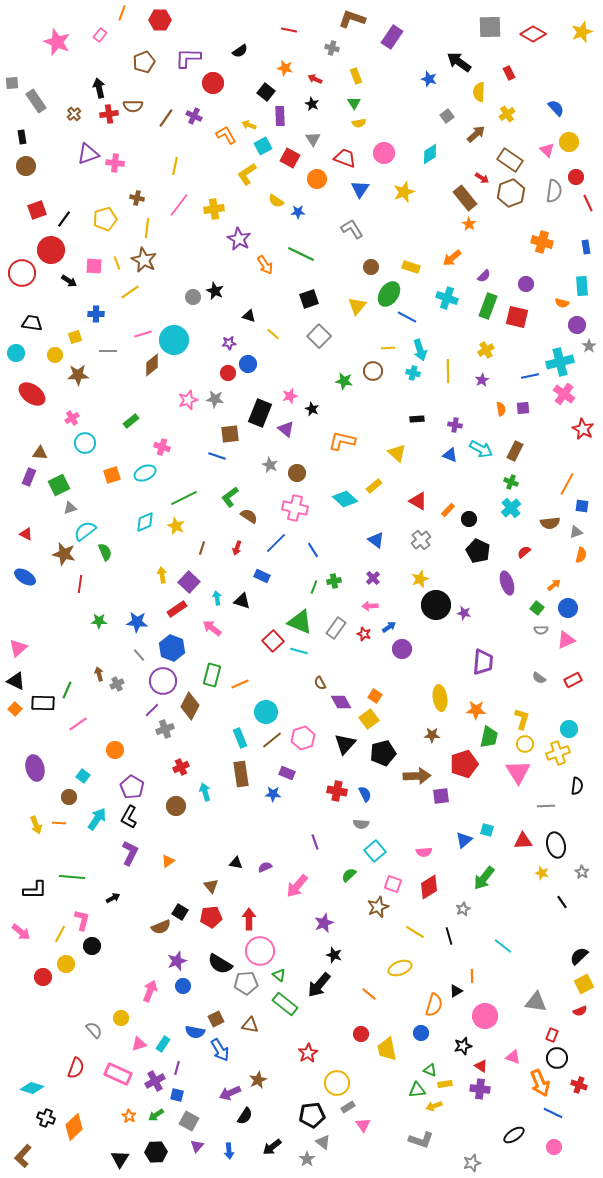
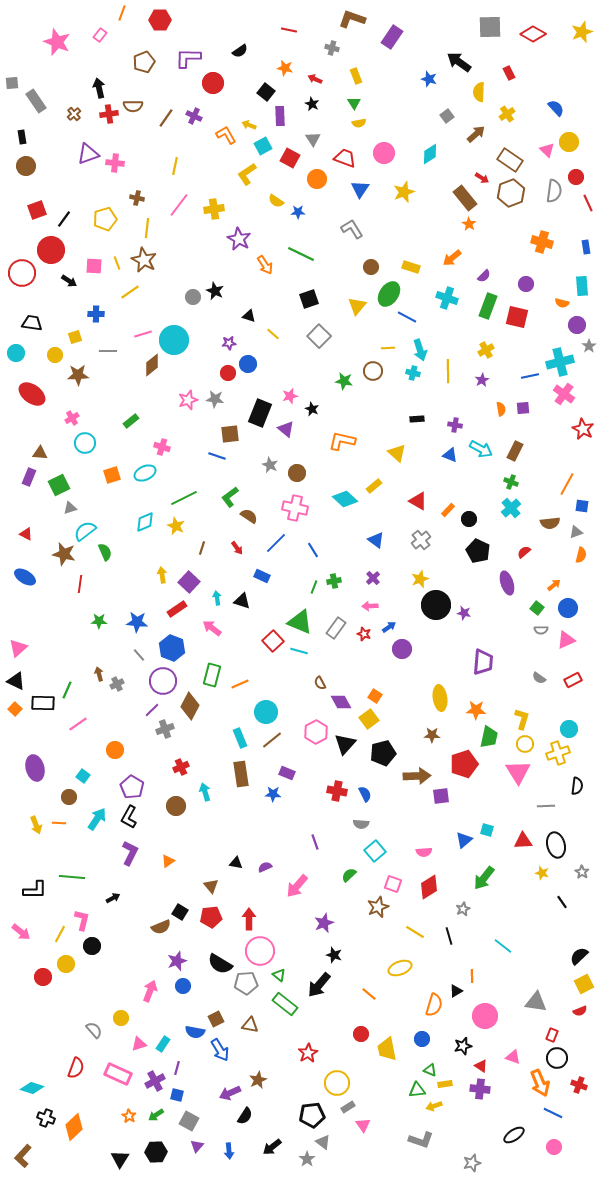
red arrow at (237, 548): rotated 56 degrees counterclockwise
pink hexagon at (303, 738): moved 13 px right, 6 px up; rotated 10 degrees counterclockwise
blue circle at (421, 1033): moved 1 px right, 6 px down
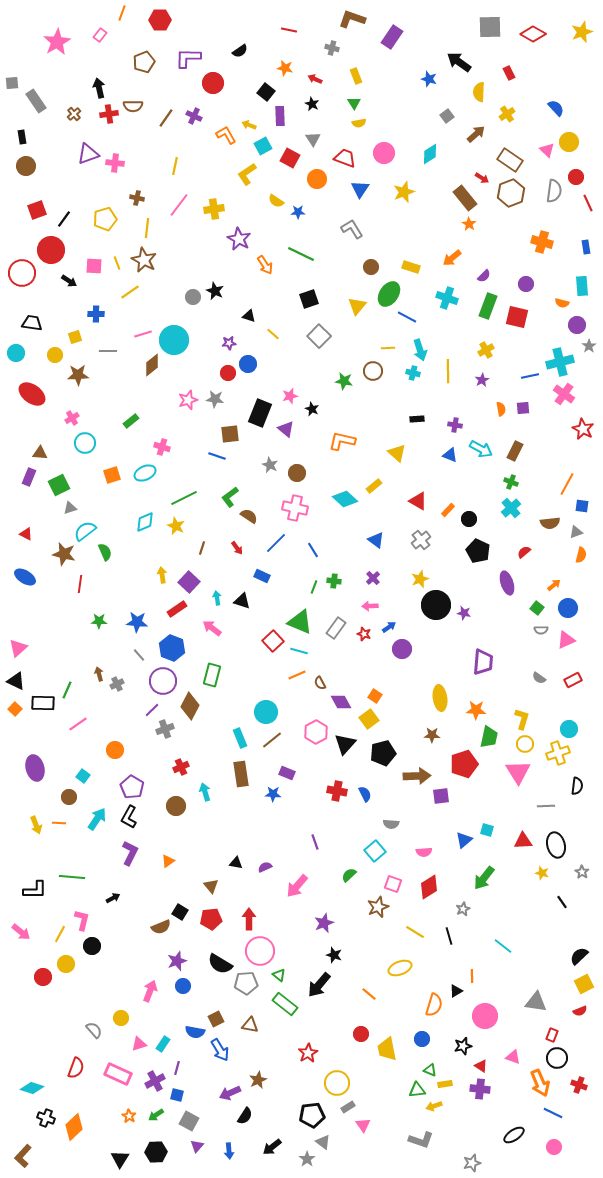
pink star at (57, 42): rotated 20 degrees clockwise
green cross at (334, 581): rotated 16 degrees clockwise
orange line at (240, 684): moved 57 px right, 9 px up
gray semicircle at (361, 824): moved 30 px right
red pentagon at (211, 917): moved 2 px down
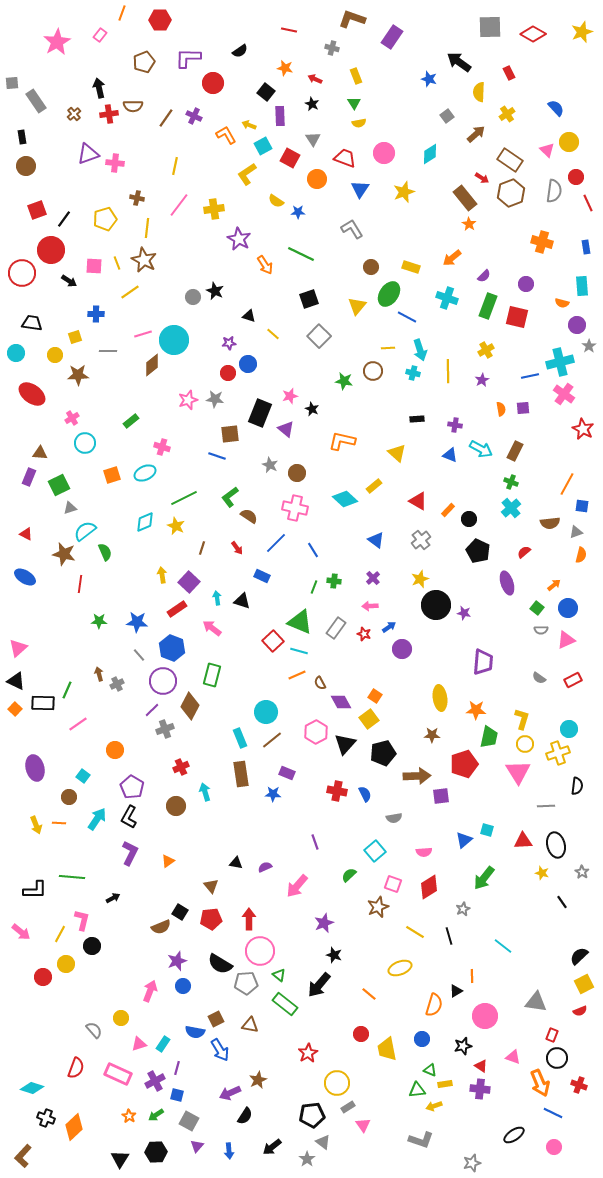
gray semicircle at (391, 824): moved 3 px right, 6 px up; rotated 14 degrees counterclockwise
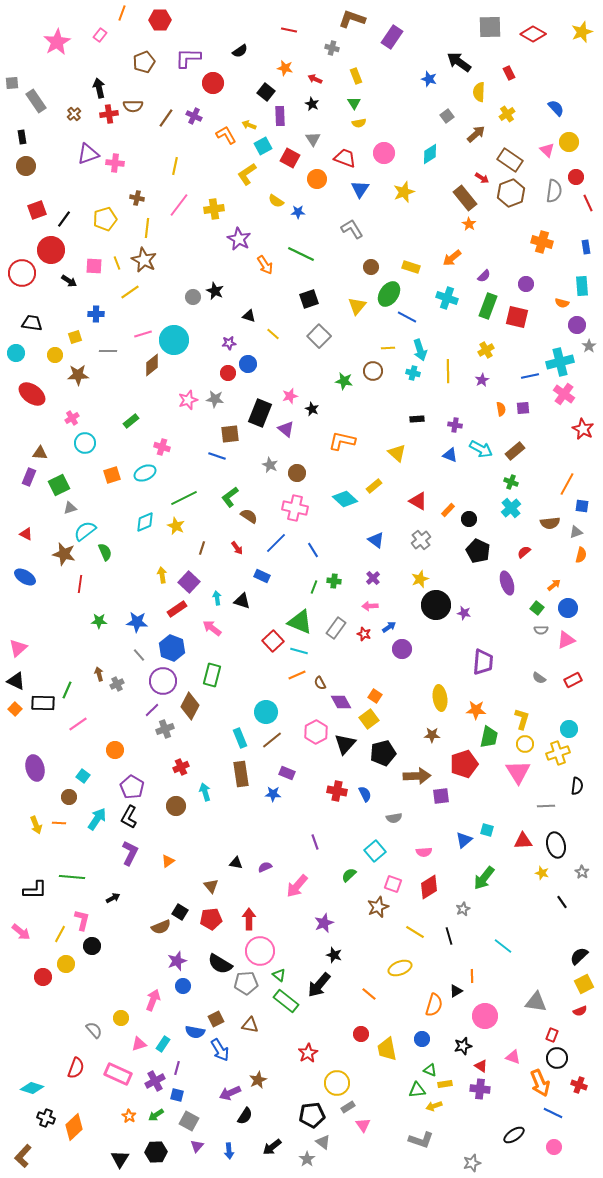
brown rectangle at (515, 451): rotated 24 degrees clockwise
pink arrow at (150, 991): moved 3 px right, 9 px down
green rectangle at (285, 1004): moved 1 px right, 3 px up
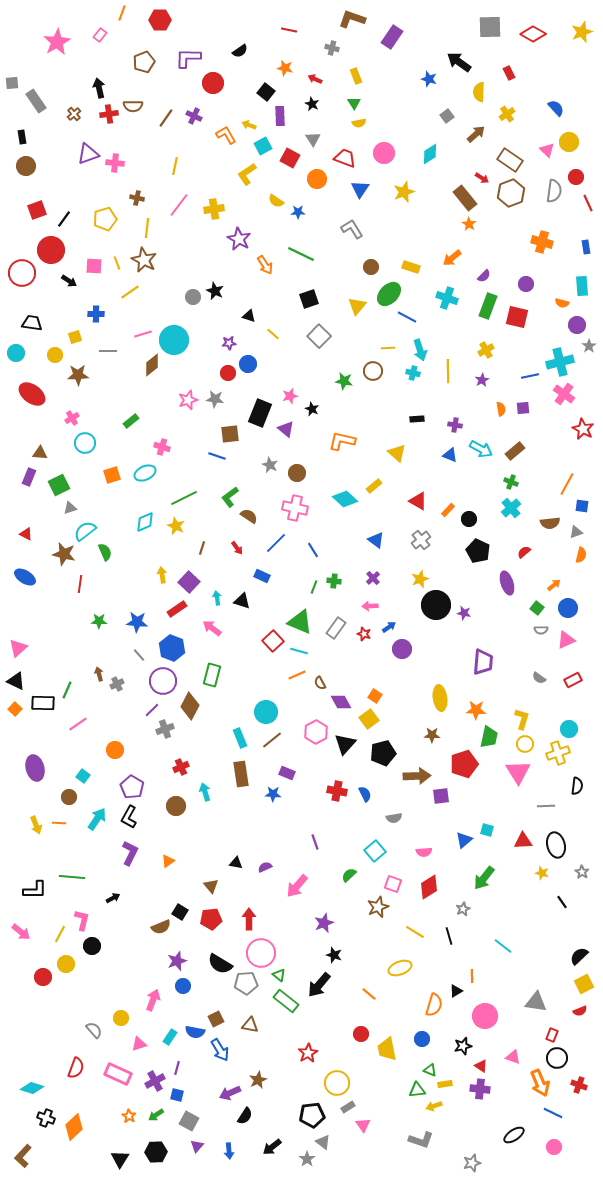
green ellipse at (389, 294): rotated 10 degrees clockwise
pink circle at (260, 951): moved 1 px right, 2 px down
cyan rectangle at (163, 1044): moved 7 px right, 7 px up
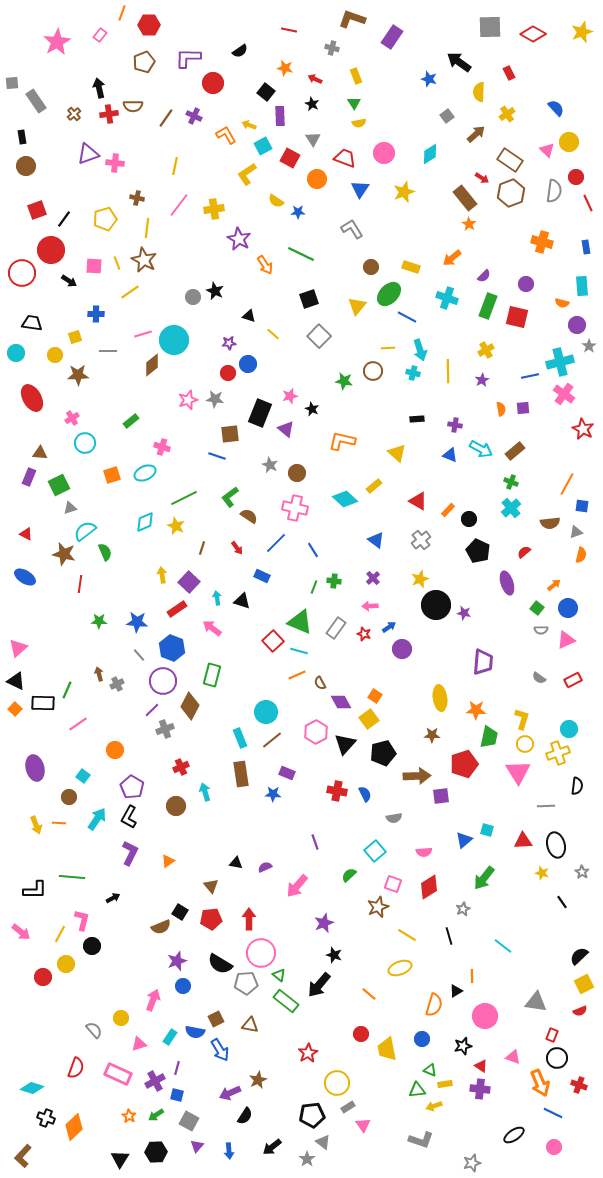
red hexagon at (160, 20): moved 11 px left, 5 px down
red ellipse at (32, 394): moved 4 px down; rotated 24 degrees clockwise
yellow line at (415, 932): moved 8 px left, 3 px down
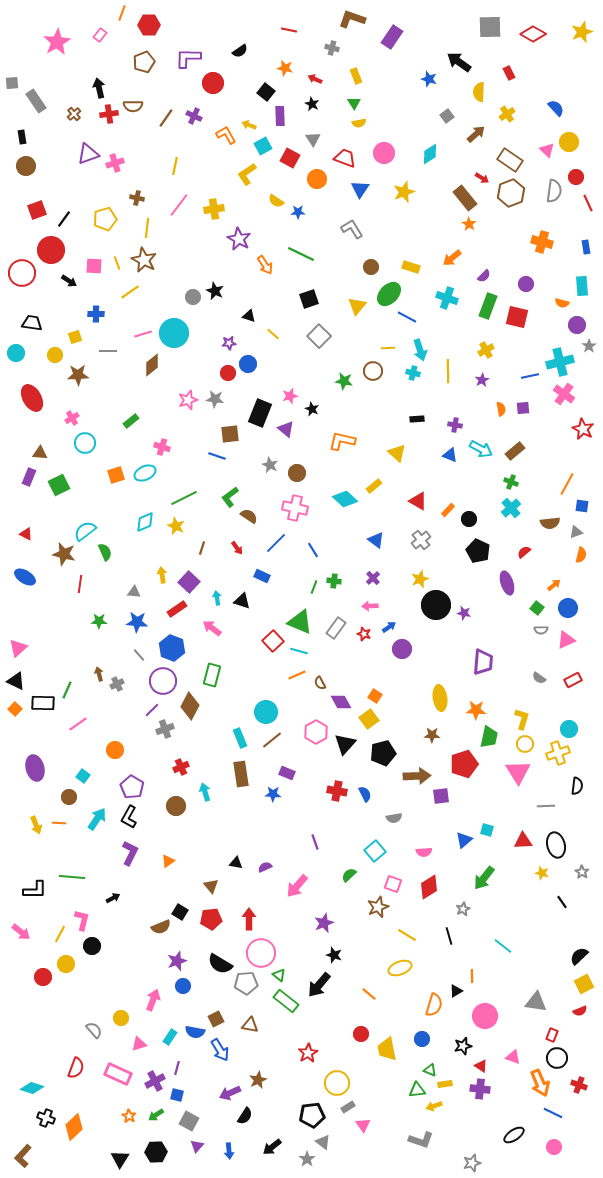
pink cross at (115, 163): rotated 24 degrees counterclockwise
cyan circle at (174, 340): moved 7 px up
orange square at (112, 475): moved 4 px right
gray triangle at (70, 508): moved 64 px right, 84 px down; rotated 24 degrees clockwise
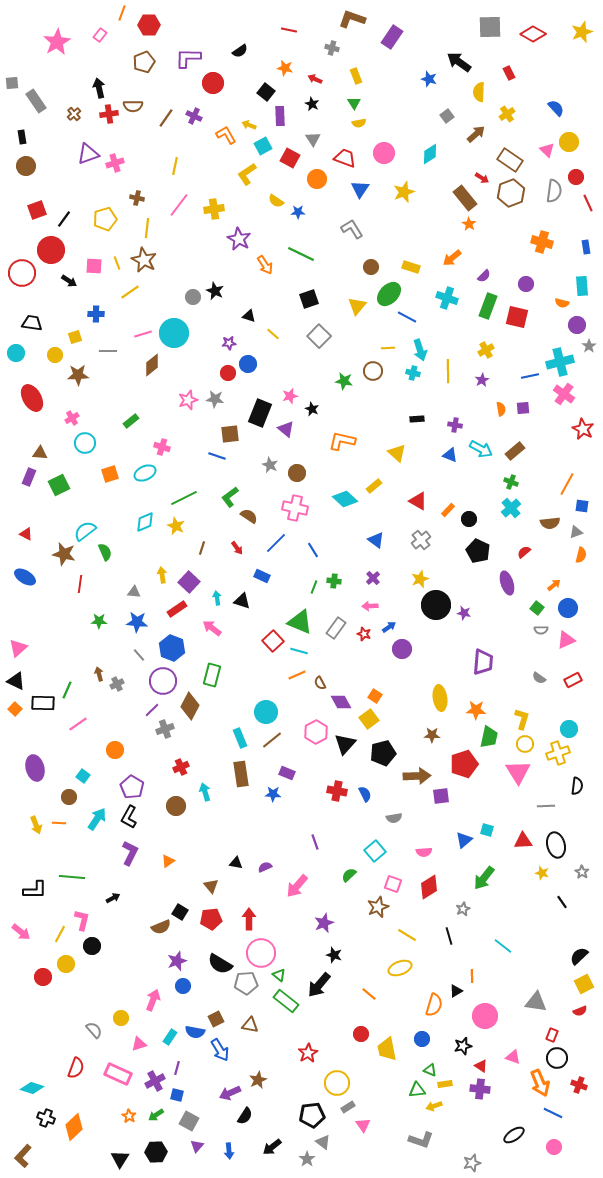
orange square at (116, 475): moved 6 px left, 1 px up
